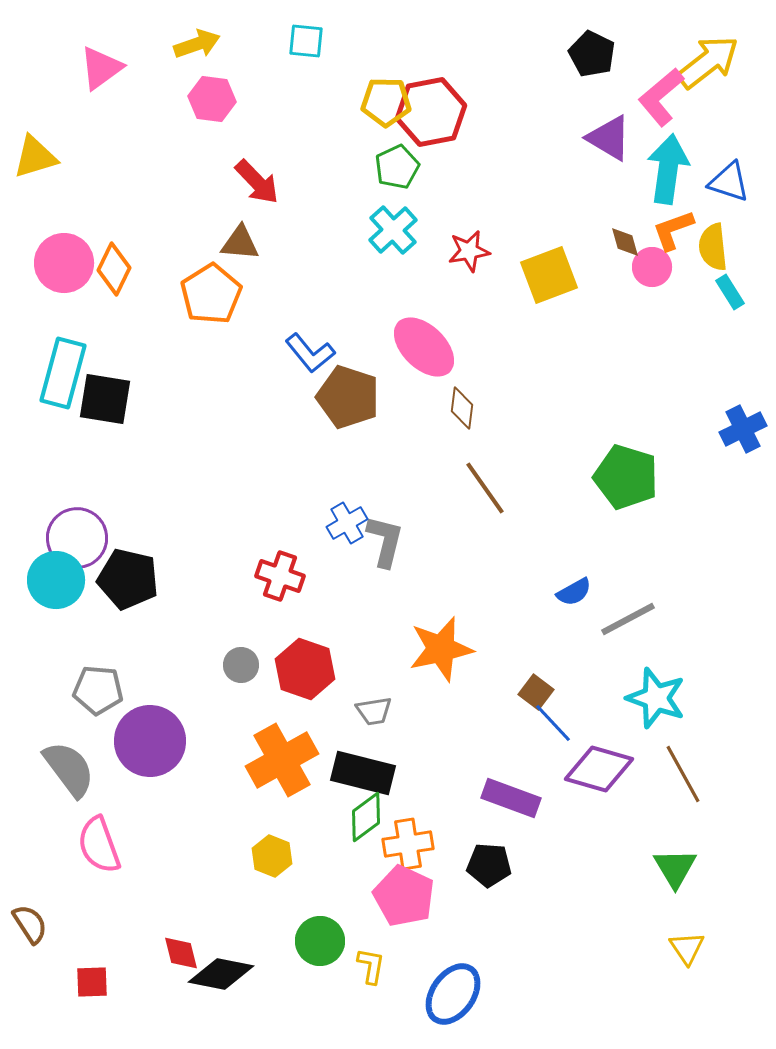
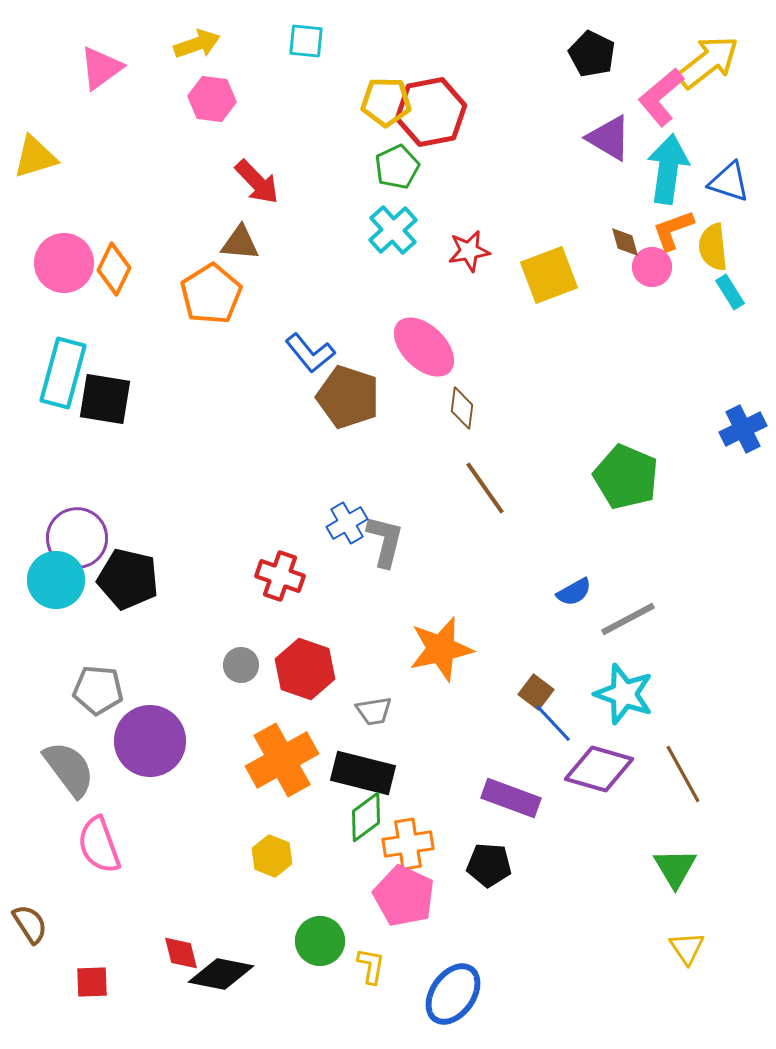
green pentagon at (626, 477): rotated 6 degrees clockwise
cyan star at (656, 698): moved 32 px left, 4 px up
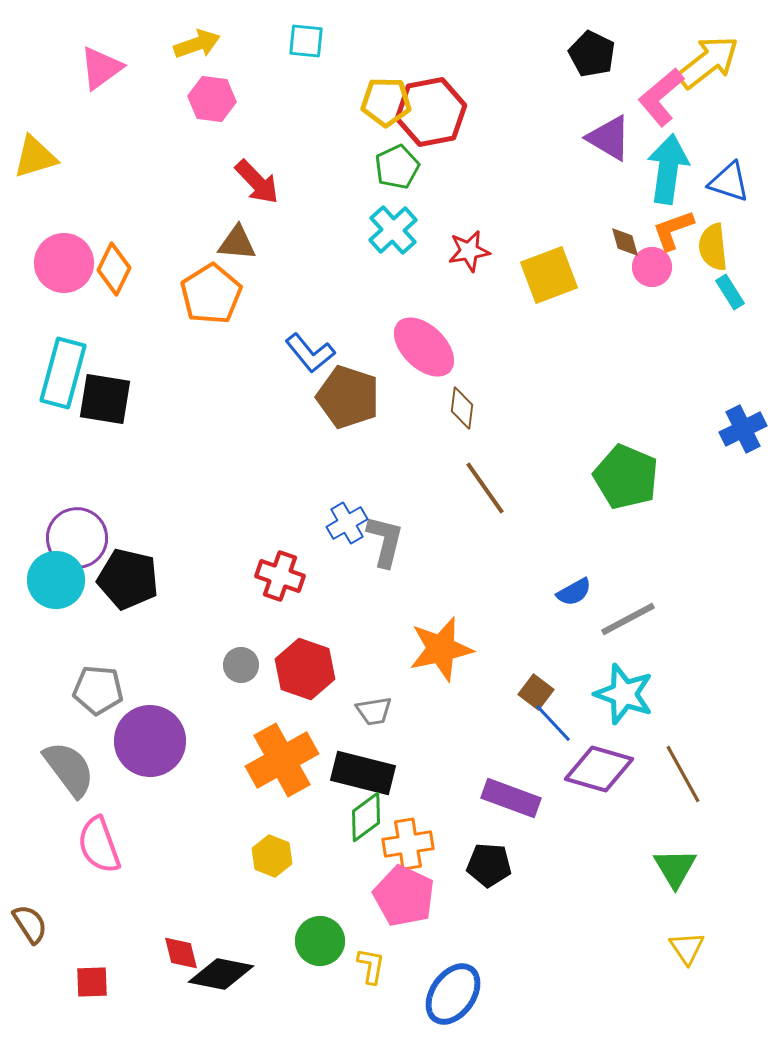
brown triangle at (240, 243): moved 3 px left
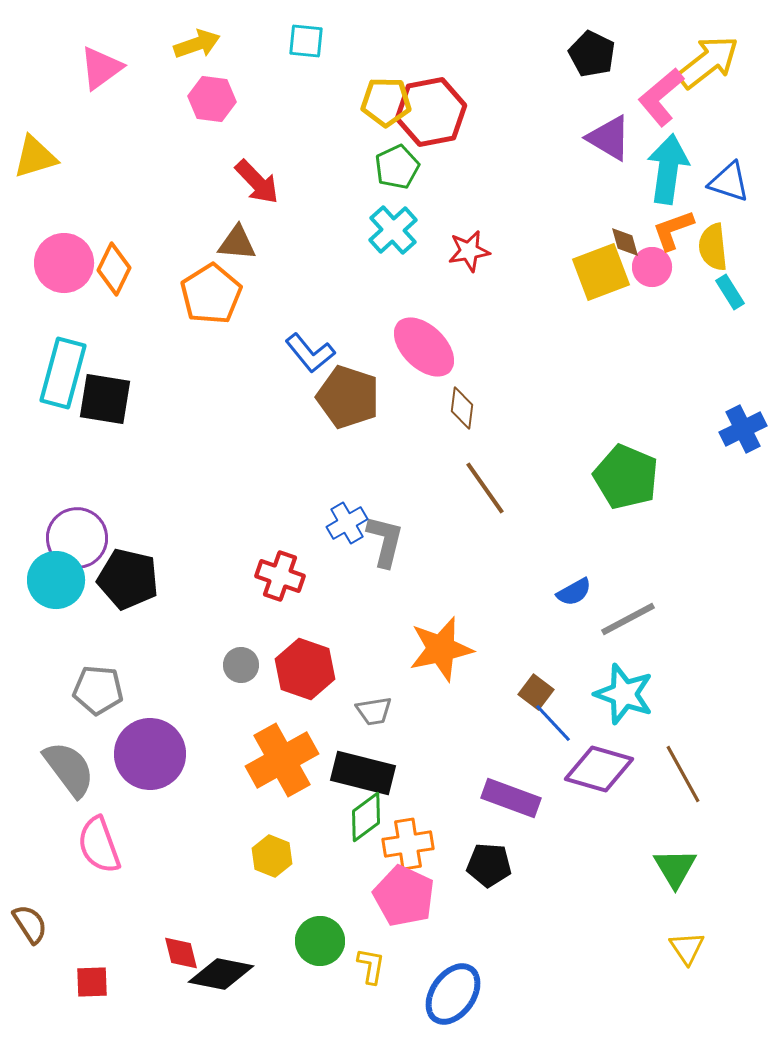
yellow square at (549, 275): moved 52 px right, 3 px up
purple circle at (150, 741): moved 13 px down
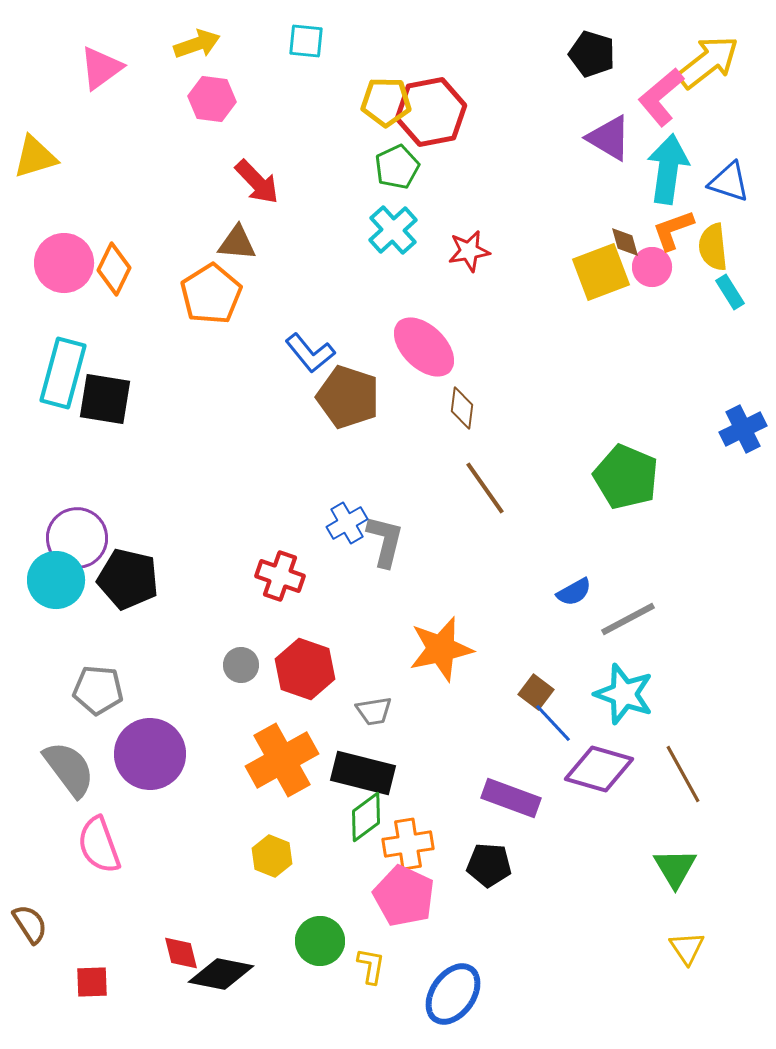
black pentagon at (592, 54): rotated 9 degrees counterclockwise
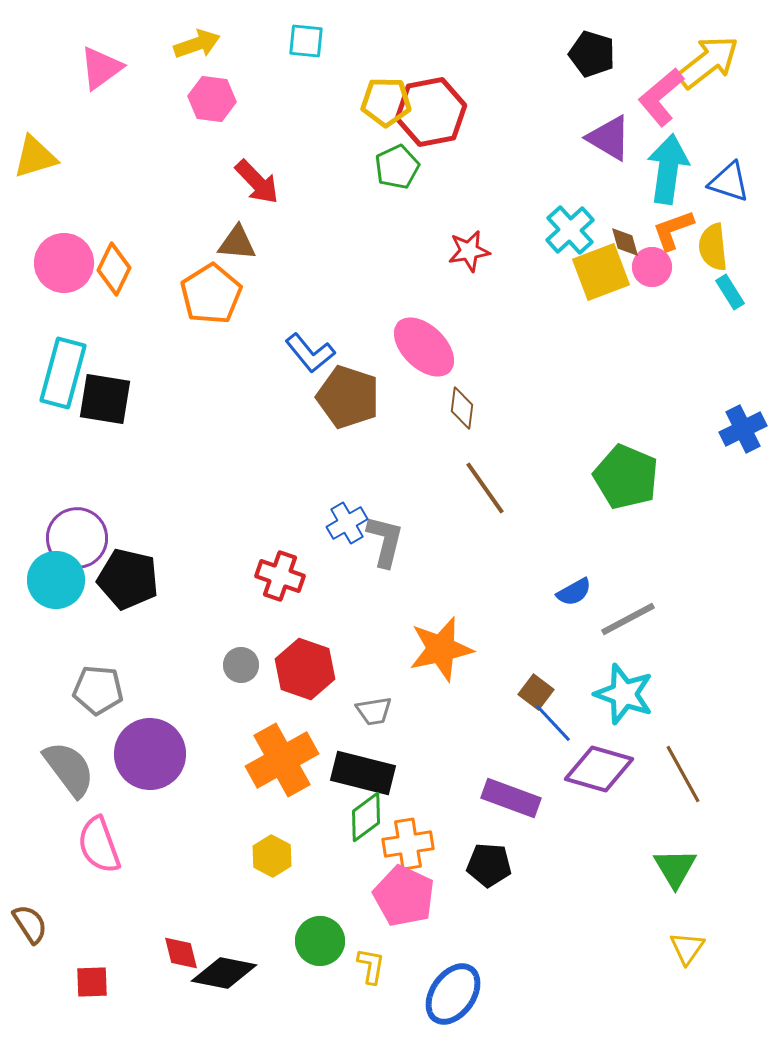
cyan cross at (393, 230): moved 177 px right
yellow hexagon at (272, 856): rotated 6 degrees clockwise
yellow triangle at (687, 948): rotated 9 degrees clockwise
black diamond at (221, 974): moved 3 px right, 1 px up
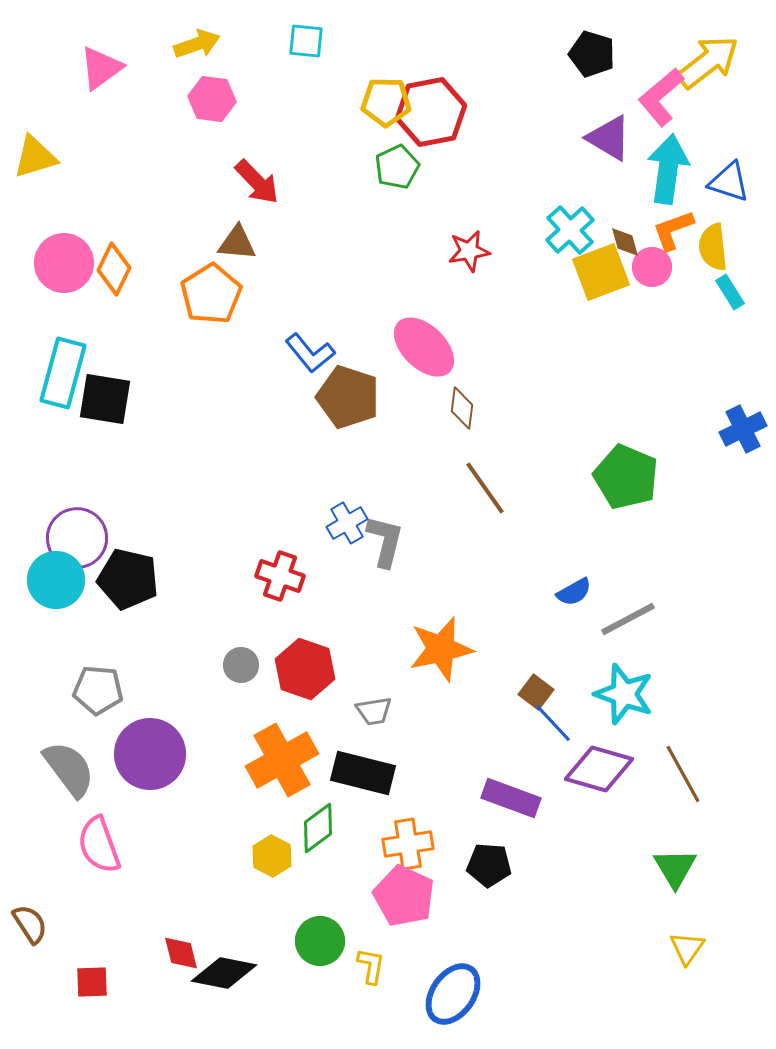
green diamond at (366, 817): moved 48 px left, 11 px down
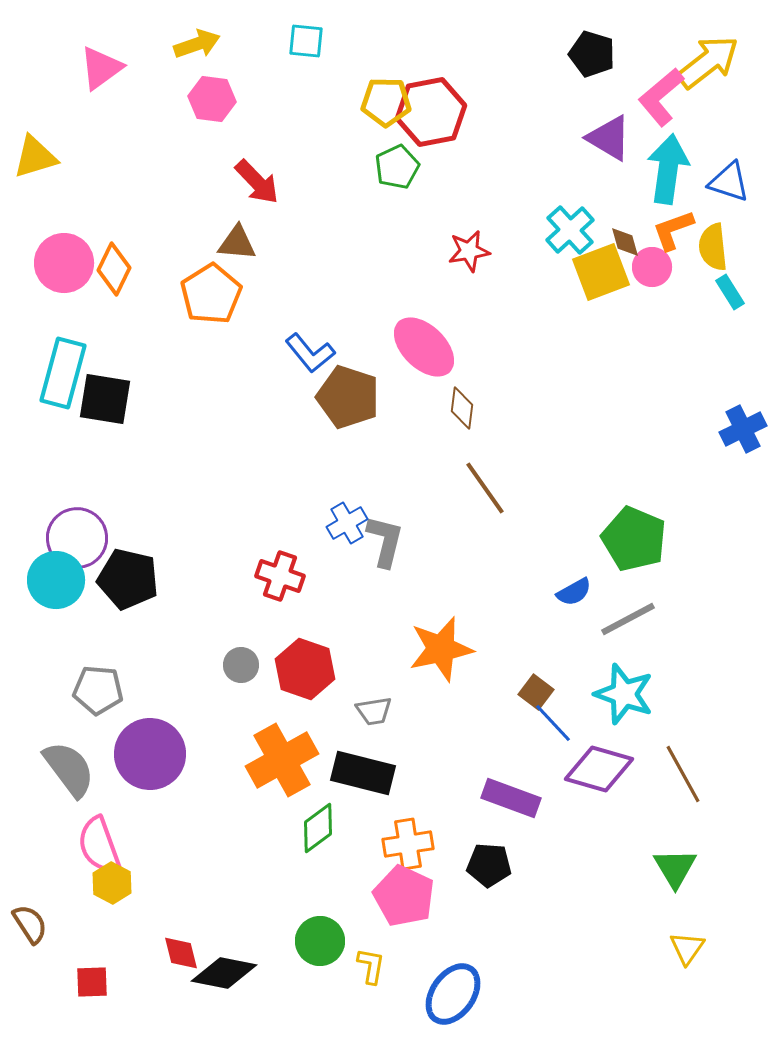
green pentagon at (626, 477): moved 8 px right, 62 px down
yellow hexagon at (272, 856): moved 160 px left, 27 px down
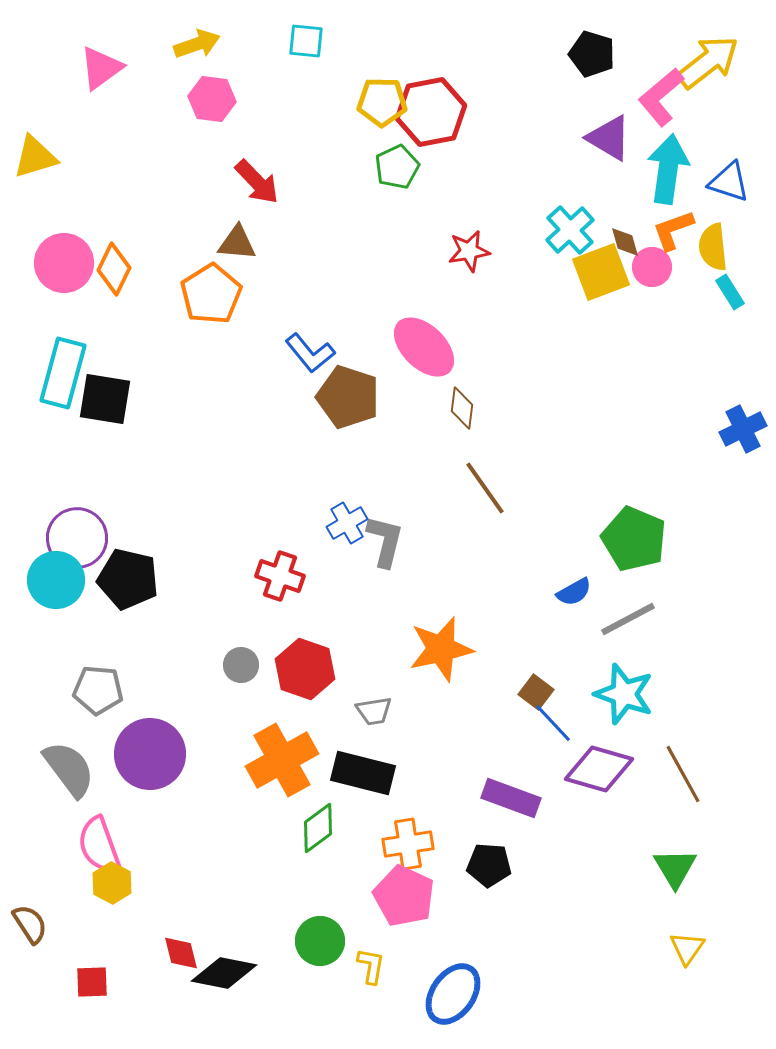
yellow pentagon at (386, 102): moved 4 px left
